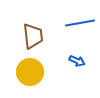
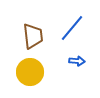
blue line: moved 8 px left, 5 px down; rotated 40 degrees counterclockwise
blue arrow: rotated 21 degrees counterclockwise
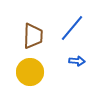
brown trapezoid: rotated 8 degrees clockwise
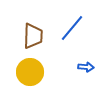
blue arrow: moved 9 px right, 6 px down
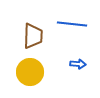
blue line: moved 4 px up; rotated 56 degrees clockwise
blue arrow: moved 8 px left, 3 px up
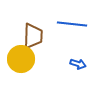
blue arrow: rotated 14 degrees clockwise
yellow circle: moved 9 px left, 13 px up
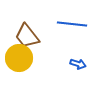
brown trapezoid: moved 6 px left; rotated 140 degrees clockwise
yellow circle: moved 2 px left, 1 px up
